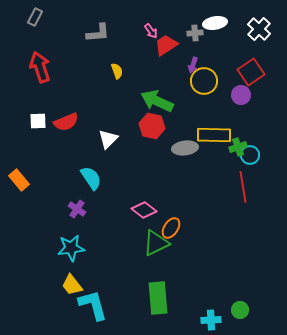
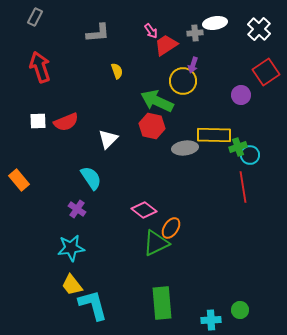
red square: moved 15 px right
yellow circle: moved 21 px left
green rectangle: moved 4 px right, 5 px down
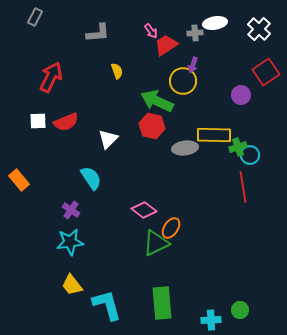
red arrow: moved 11 px right, 10 px down; rotated 44 degrees clockwise
purple cross: moved 6 px left, 1 px down
cyan star: moved 1 px left, 6 px up
cyan L-shape: moved 14 px right
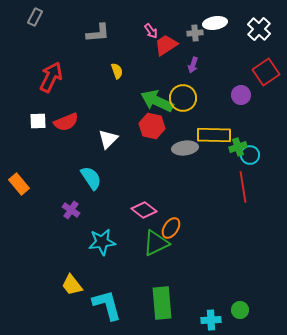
yellow circle: moved 17 px down
orange rectangle: moved 4 px down
cyan star: moved 32 px right
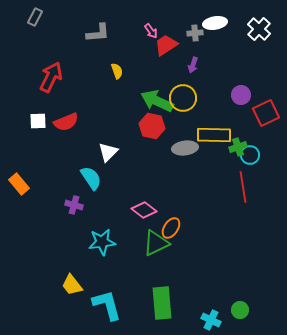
red square: moved 41 px down; rotated 8 degrees clockwise
white triangle: moved 13 px down
purple cross: moved 3 px right, 5 px up; rotated 18 degrees counterclockwise
cyan cross: rotated 30 degrees clockwise
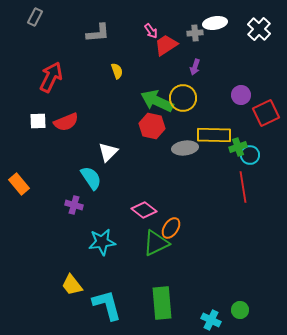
purple arrow: moved 2 px right, 2 px down
